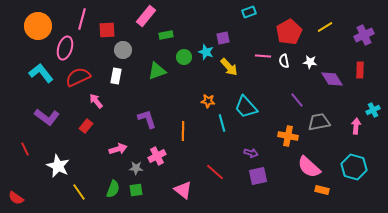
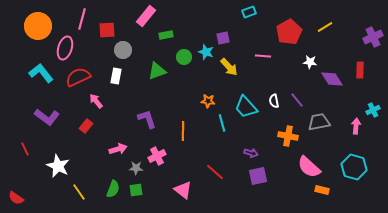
purple cross at (364, 35): moved 9 px right, 2 px down
white semicircle at (284, 61): moved 10 px left, 40 px down
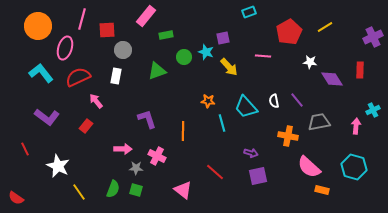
pink arrow at (118, 149): moved 5 px right; rotated 18 degrees clockwise
pink cross at (157, 156): rotated 36 degrees counterclockwise
green square at (136, 190): rotated 24 degrees clockwise
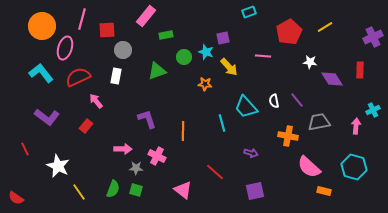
orange circle at (38, 26): moved 4 px right
orange star at (208, 101): moved 3 px left, 17 px up
purple square at (258, 176): moved 3 px left, 15 px down
orange rectangle at (322, 190): moved 2 px right, 1 px down
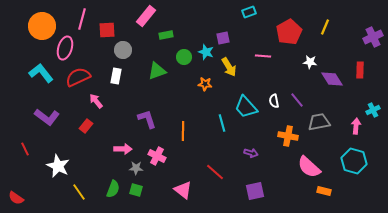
yellow line at (325, 27): rotated 35 degrees counterclockwise
yellow arrow at (229, 67): rotated 12 degrees clockwise
cyan hexagon at (354, 167): moved 6 px up
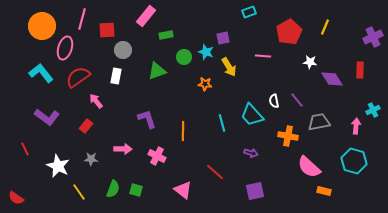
red semicircle at (78, 77): rotated 10 degrees counterclockwise
cyan trapezoid at (246, 107): moved 6 px right, 8 px down
gray star at (136, 168): moved 45 px left, 9 px up
